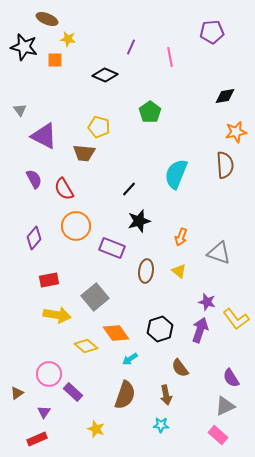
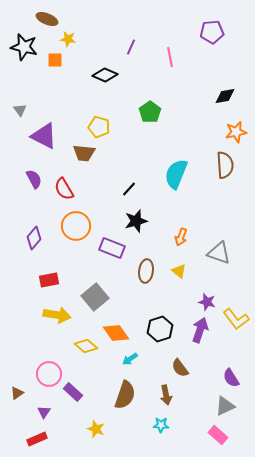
black star at (139, 221): moved 3 px left
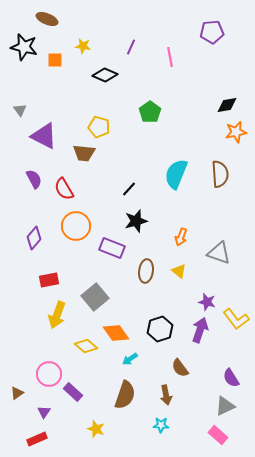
yellow star at (68, 39): moved 15 px right, 7 px down
black diamond at (225, 96): moved 2 px right, 9 px down
brown semicircle at (225, 165): moved 5 px left, 9 px down
yellow arrow at (57, 315): rotated 100 degrees clockwise
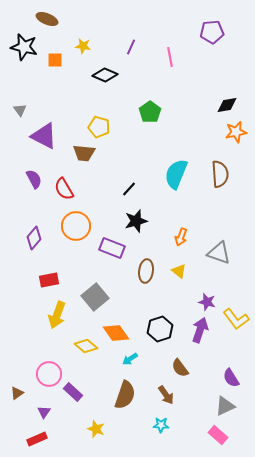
brown arrow at (166, 395): rotated 24 degrees counterclockwise
